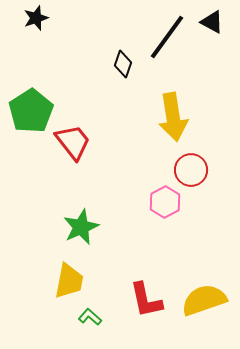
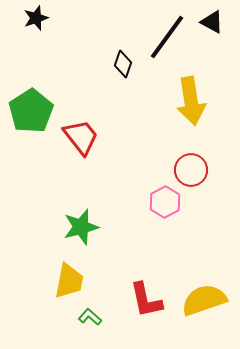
yellow arrow: moved 18 px right, 16 px up
red trapezoid: moved 8 px right, 5 px up
green star: rotated 9 degrees clockwise
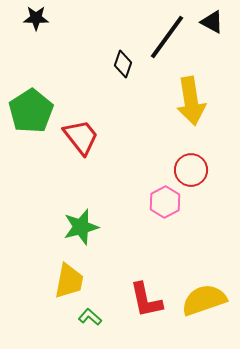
black star: rotated 20 degrees clockwise
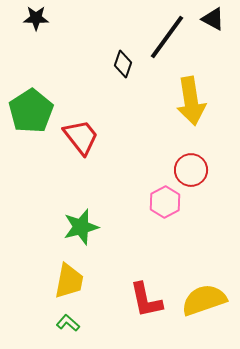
black triangle: moved 1 px right, 3 px up
green L-shape: moved 22 px left, 6 px down
